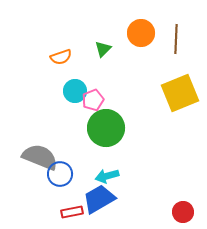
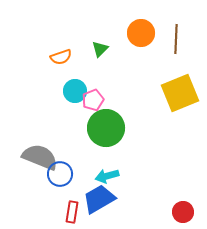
green triangle: moved 3 px left
red rectangle: rotated 70 degrees counterclockwise
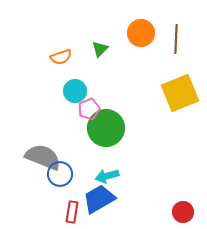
pink pentagon: moved 4 px left, 9 px down
gray semicircle: moved 3 px right
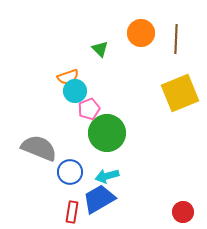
green triangle: rotated 30 degrees counterclockwise
orange semicircle: moved 7 px right, 20 px down
green circle: moved 1 px right, 5 px down
gray semicircle: moved 4 px left, 9 px up
blue circle: moved 10 px right, 2 px up
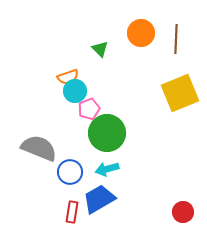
cyan arrow: moved 7 px up
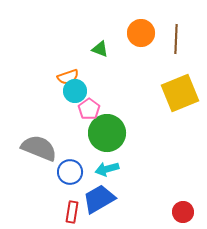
green triangle: rotated 24 degrees counterclockwise
pink pentagon: rotated 15 degrees counterclockwise
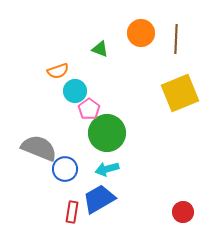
orange semicircle: moved 10 px left, 6 px up
blue circle: moved 5 px left, 3 px up
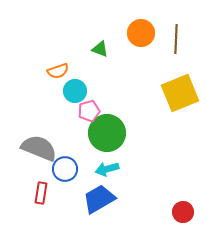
pink pentagon: moved 2 px down; rotated 20 degrees clockwise
red rectangle: moved 31 px left, 19 px up
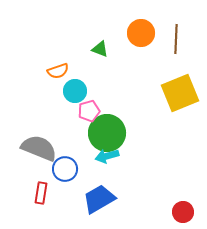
cyan arrow: moved 13 px up
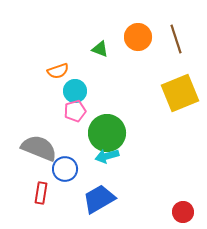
orange circle: moved 3 px left, 4 px down
brown line: rotated 20 degrees counterclockwise
pink pentagon: moved 14 px left
